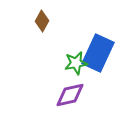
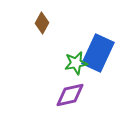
brown diamond: moved 2 px down
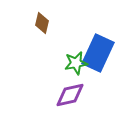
brown diamond: rotated 15 degrees counterclockwise
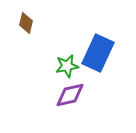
brown diamond: moved 16 px left
green star: moved 9 px left, 3 px down
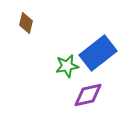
blue rectangle: rotated 27 degrees clockwise
purple diamond: moved 18 px right
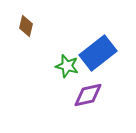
brown diamond: moved 3 px down
green star: rotated 25 degrees clockwise
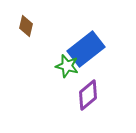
blue rectangle: moved 12 px left, 4 px up
purple diamond: rotated 28 degrees counterclockwise
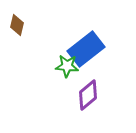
brown diamond: moved 9 px left, 1 px up
green star: rotated 10 degrees counterclockwise
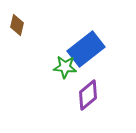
green star: moved 2 px left, 1 px down
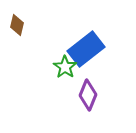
green star: rotated 30 degrees clockwise
purple diamond: rotated 28 degrees counterclockwise
